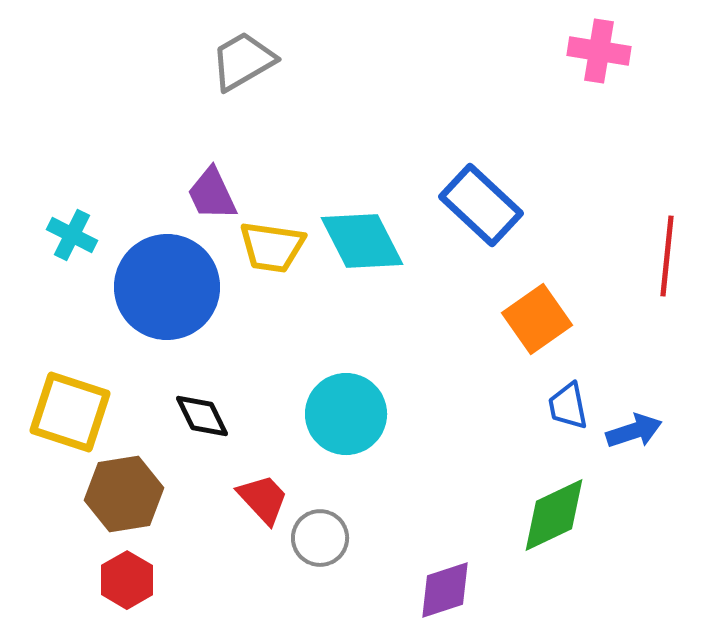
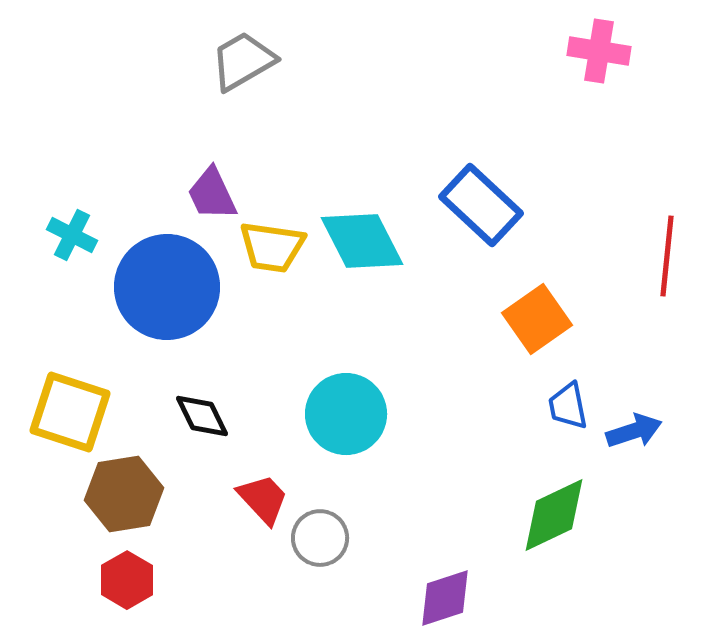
purple diamond: moved 8 px down
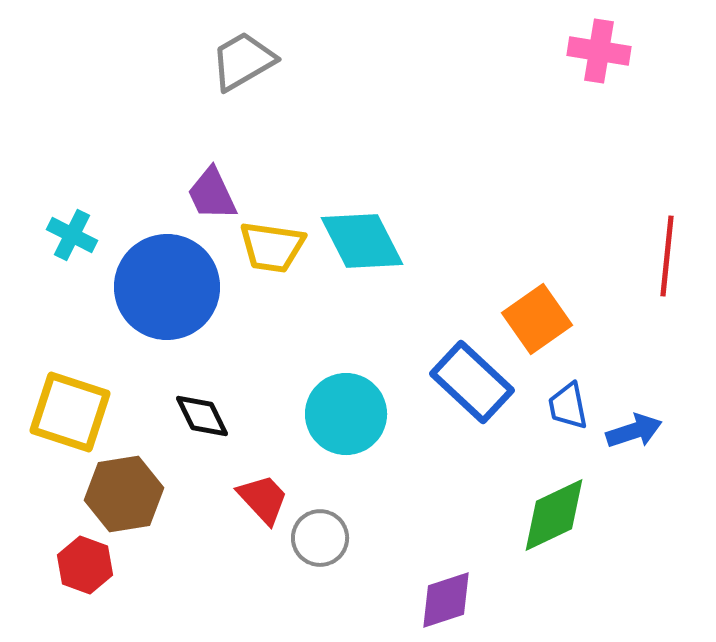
blue rectangle: moved 9 px left, 177 px down
red hexagon: moved 42 px left, 15 px up; rotated 10 degrees counterclockwise
purple diamond: moved 1 px right, 2 px down
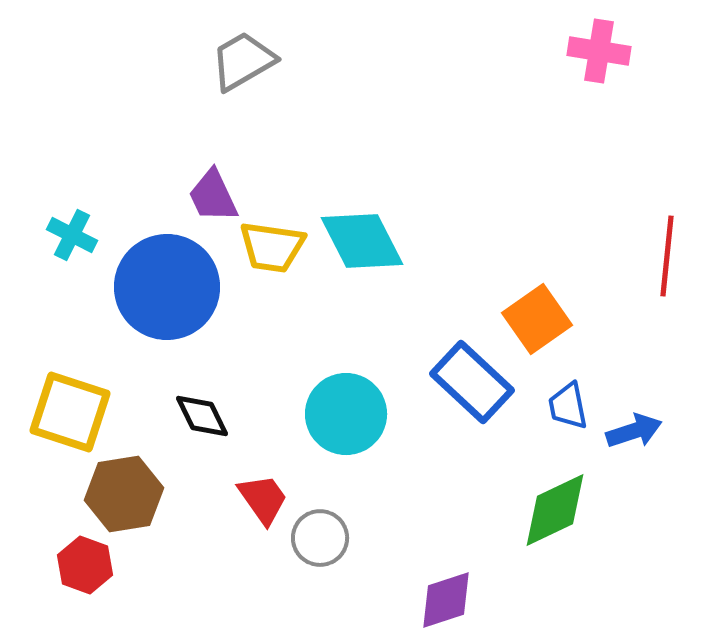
purple trapezoid: moved 1 px right, 2 px down
red trapezoid: rotated 8 degrees clockwise
green diamond: moved 1 px right, 5 px up
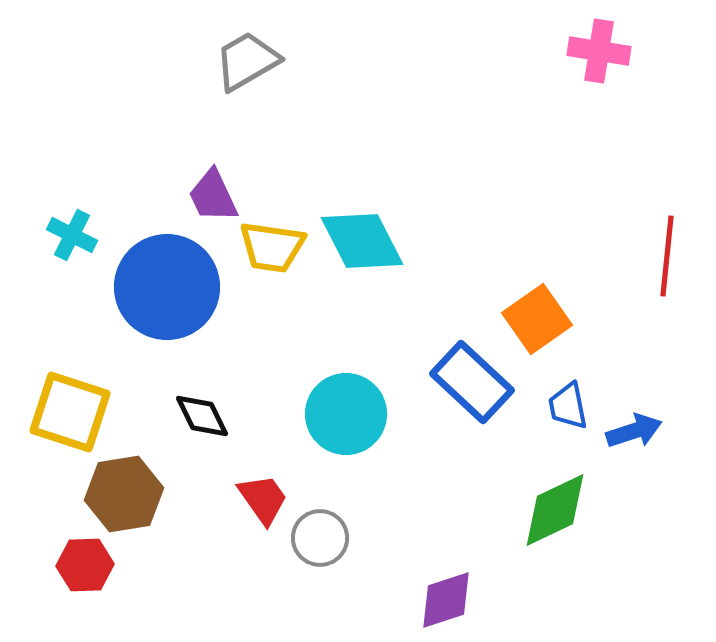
gray trapezoid: moved 4 px right
red hexagon: rotated 22 degrees counterclockwise
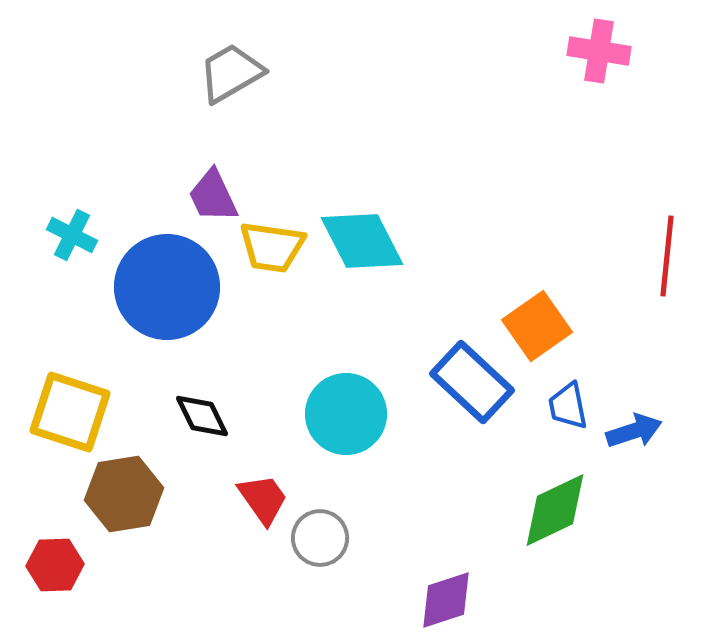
gray trapezoid: moved 16 px left, 12 px down
orange square: moved 7 px down
red hexagon: moved 30 px left
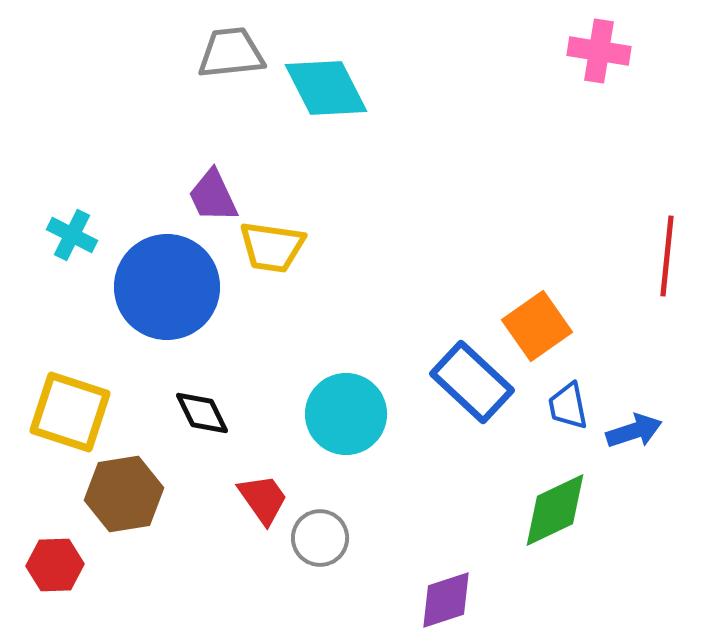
gray trapezoid: moved 20 px up; rotated 24 degrees clockwise
cyan diamond: moved 36 px left, 153 px up
black diamond: moved 3 px up
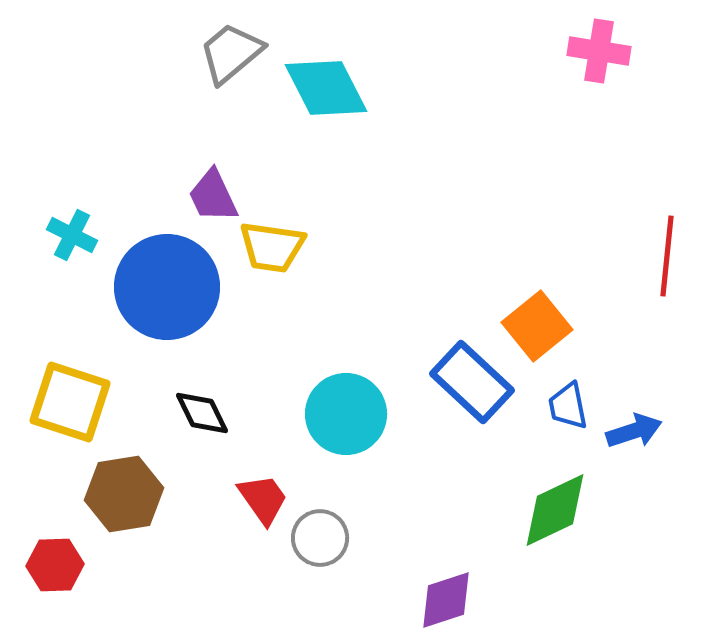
gray trapezoid: rotated 34 degrees counterclockwise
orange square: rotated 4 degrees counterclockwise
yellow square: moved 10 px up
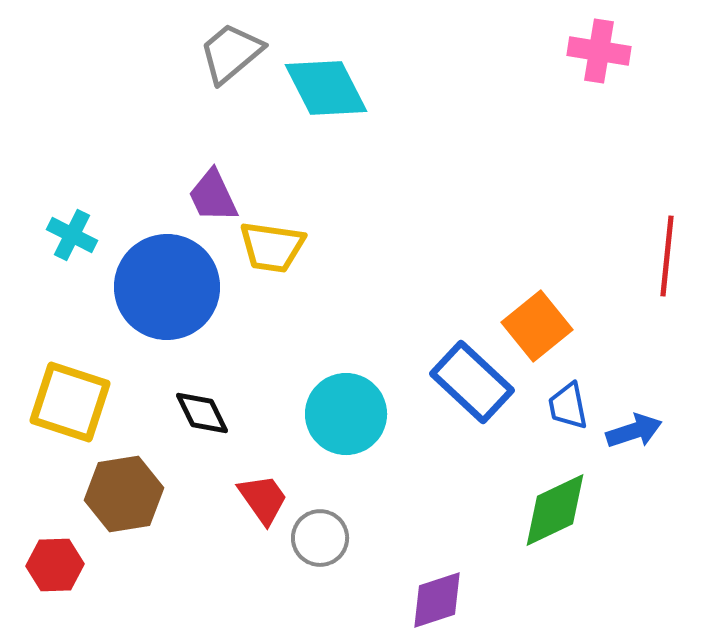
purple diamond: moved 9 px left
